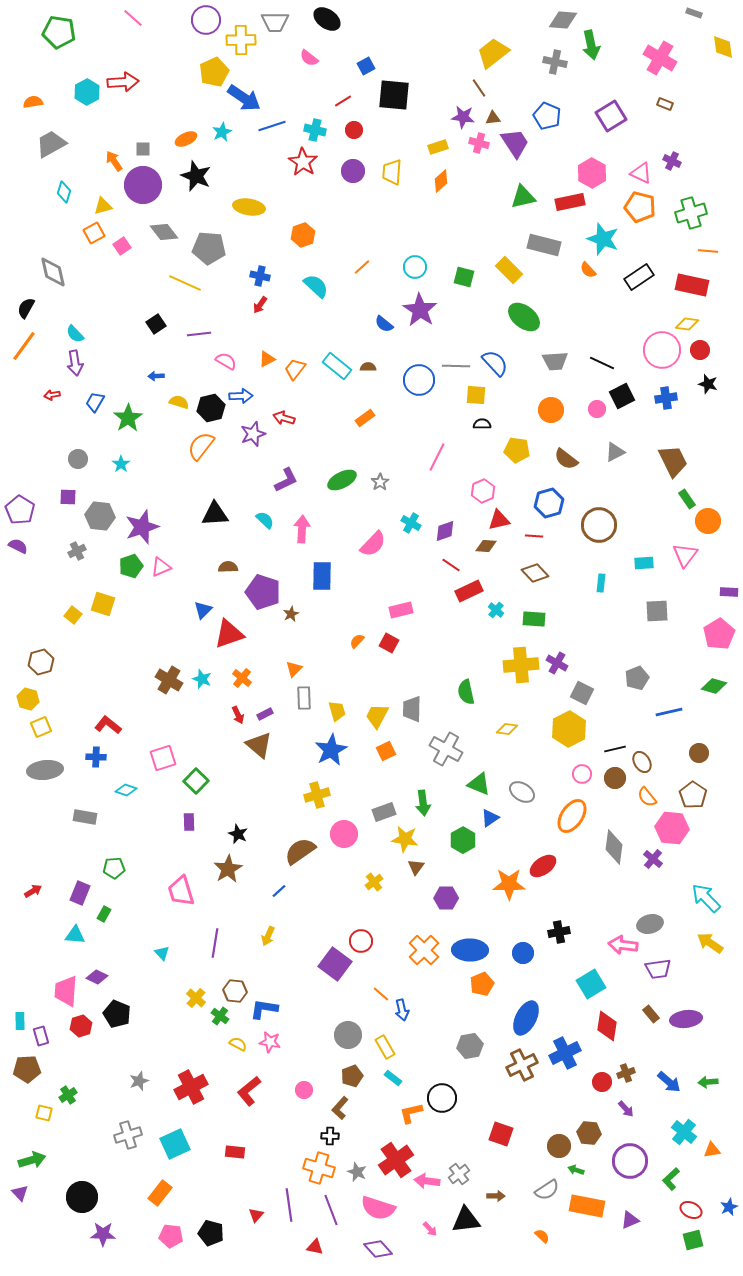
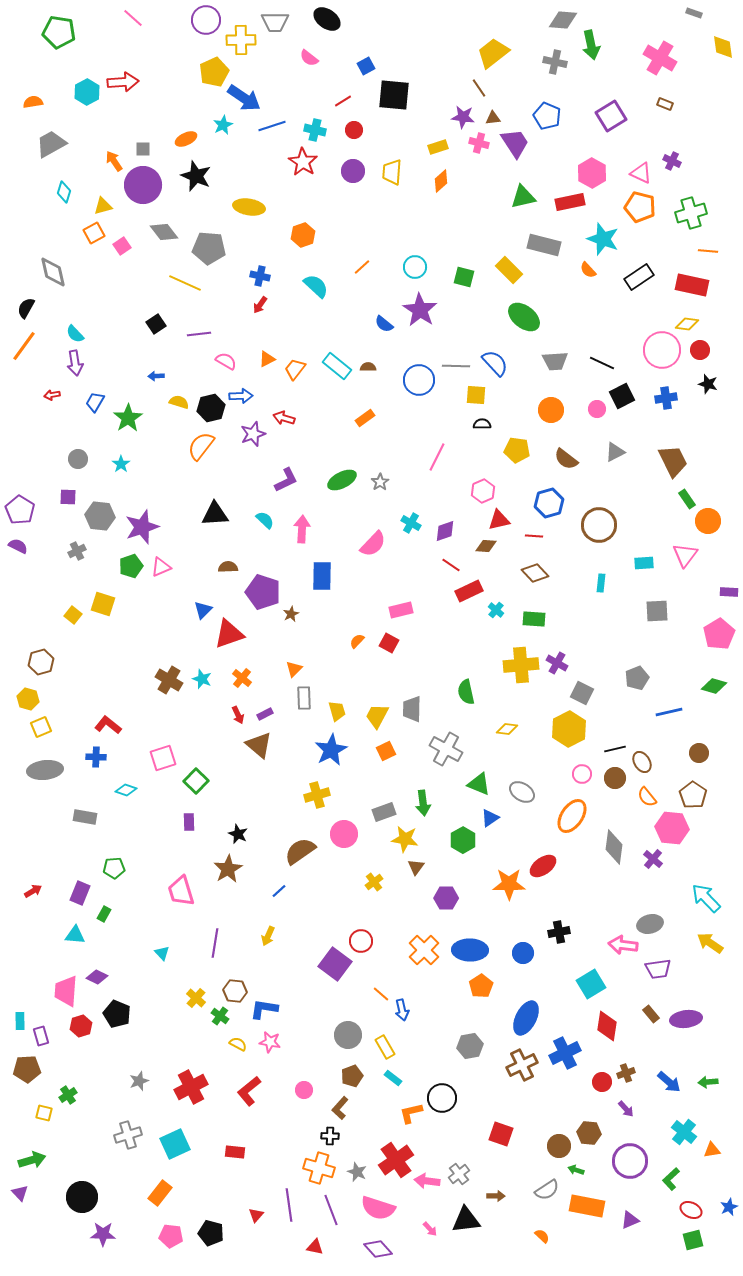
cyan star at (222, 132): moved 1 px right, 7 px up
orange pentagon at (482, 984): moved 1 px left, 2 px down; rotated 10 degrees counterclockwise
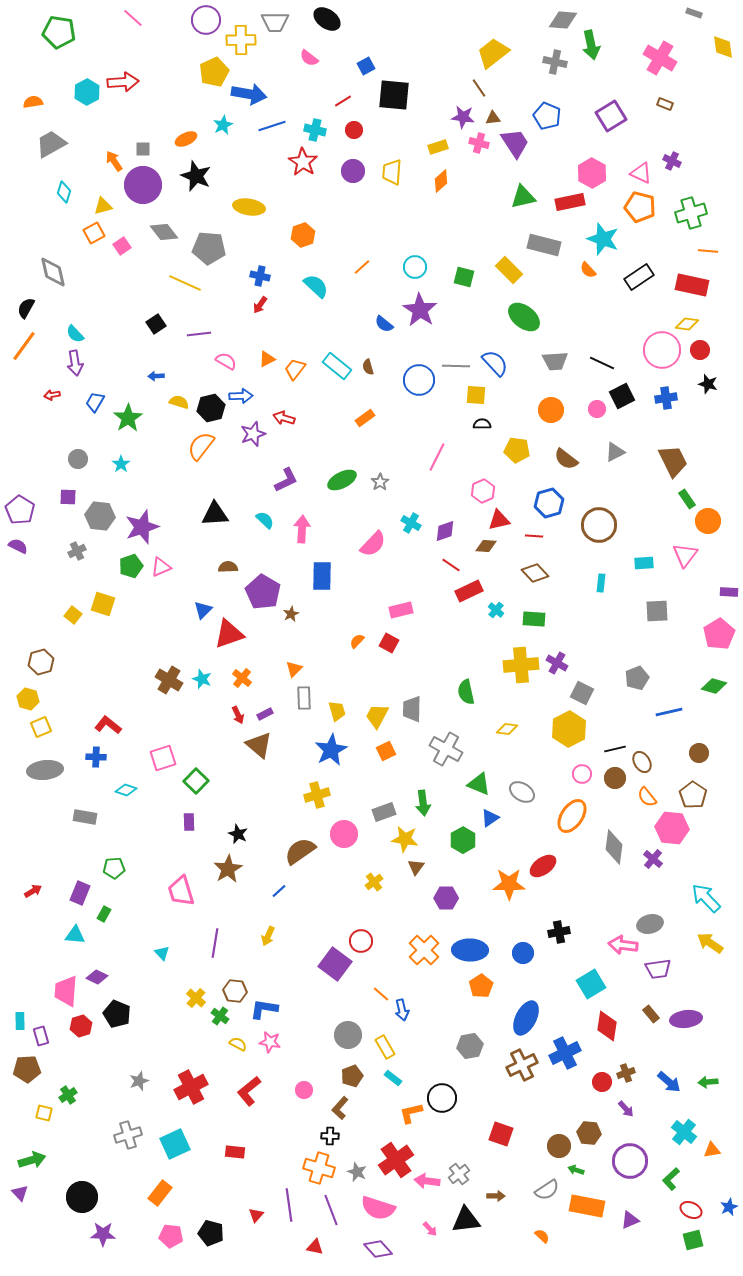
blue arrow at (244, 98): moved 5 px right, 4 px up; rotated 24 degrees counterclockwise
brown semicircle at (368, 367): rotated 105 degrees counterclockwise
purple pentagon at (263, 592): rotated 12 degrees clockwise
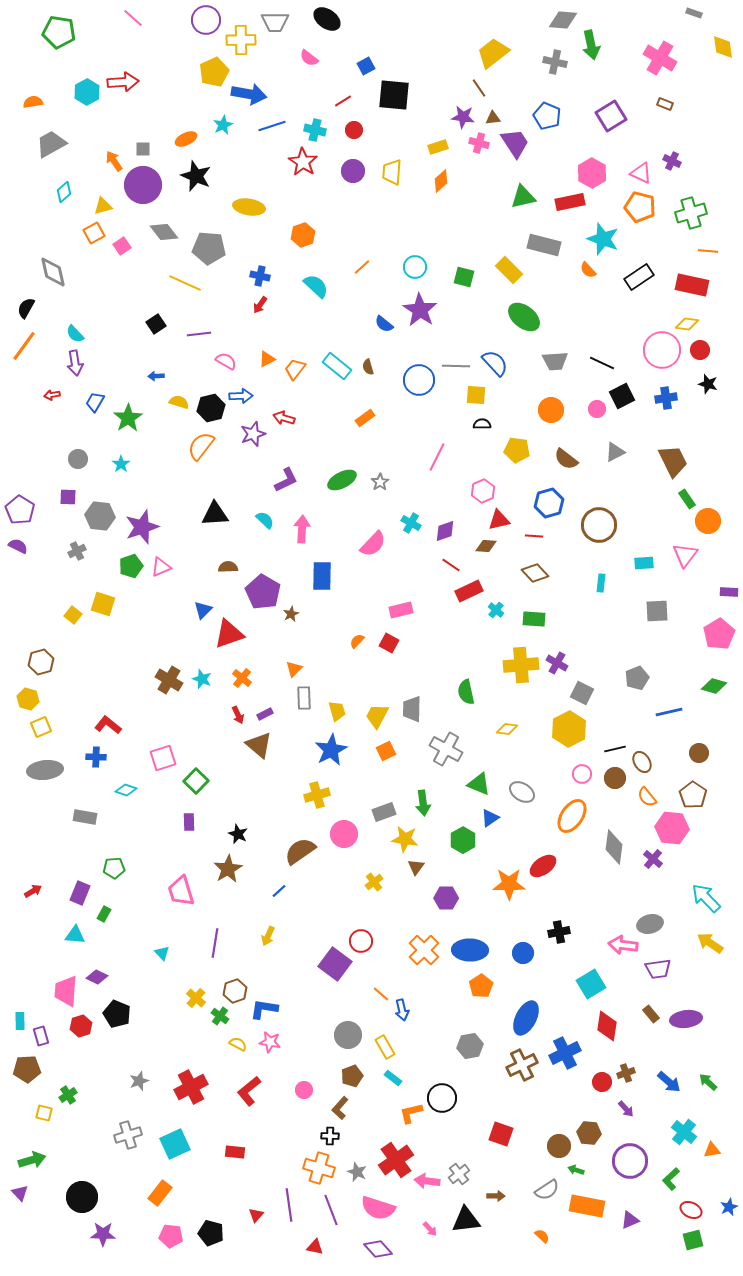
cyan diamond at (64, 192): rotated 30 degrees clockwise
brown hexagon at (235, 991): rotated 25 degrees counterclockwise
green arrow at (708, 1082): rotated 48 degrees clockwise
